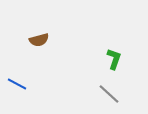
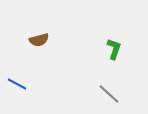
green L-shape: moved 10 px up
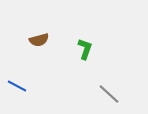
green L-shape: moved 29 px left
blue line: moved 2 px down
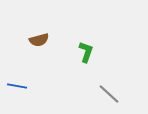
green L-shape: moved 1 px right, 3 px down
blue line: rotated 18 degrees counterclockwise
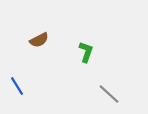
brown semicircle: rotated 12 degrees counterclockwise
blue line: rotated 48 degrees clockwise
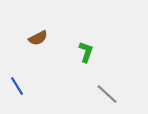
brown semicircle: moved 1 px left, 2 px up
gray line: moved 2 px left
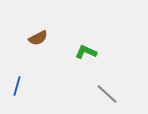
green L-shape: rotated 85 degrees counterclockwise
blue line: rotated 48 degrees clockwise
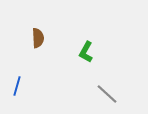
brown semicircle: rotated 66 degrees counterclockwise
green L-shape: rotated 85 degrees counterclockwise
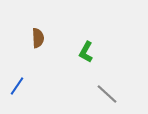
blue line: rotated 18 degrees clockwise
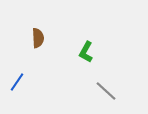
blue line: moved 4 px up
gray line: moved 1 px left, 3 px up
